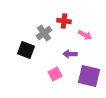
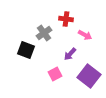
red cross: moved 2 px right, 2 px up
purple arrow: rotated 48 degrees counterclockwise
purple square: rotated 25 degrees clockwise
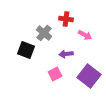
gray cross: rotated 14 degrees counterclockwise
purple arrow: moved 4 px left; rotated 40 degrees clockwise
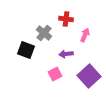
pink arrow: rotated 96 degrees counterclockwise
purple square: rotated 10 degrees clockwise
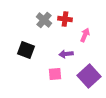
red cross: moved 1 px left
gray cross: moved 13 px up
pink square: rotated 24 degrees clockwise
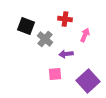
gray cross: moved 1 px right, 19 px down
black square: moved 24 px up
purple square: moved 1 px left, 5 px down
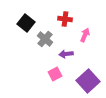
black square: moved 3 px up; rotated 18 degrees clockwise
pink square: rotated 24 degrees counterclockwise
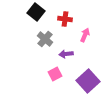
black square: moved 10 px right, 11 px up
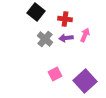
purple arrow: moved 16 px up
purple square: moved 3 px left
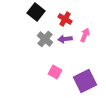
red cross: rotated 24 degrees clockwise
purple arrow: moved 1 px left, 1 px down
pink square: moved 2 px up; rotated 32 degrees counterclockwise
purple square: rotated 15 degrees clockwise
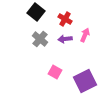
gray cross: moved 5 px left
